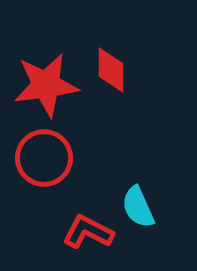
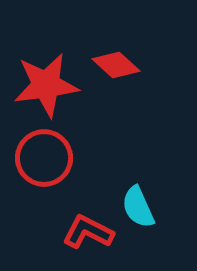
red diamond: moved 5 px right, 5 px up; rotated 48 degrees counterclockwise
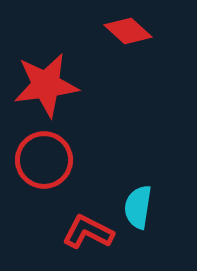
red diamond: moved 12 px right, 34 px up
red circle: moved 2 px down
cyan semicircle: rotated 33 degrees clockwise
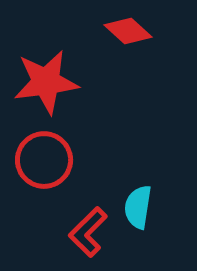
red star: moved 3 px up
red L-shape: rotated 72 degrees counterclockwise
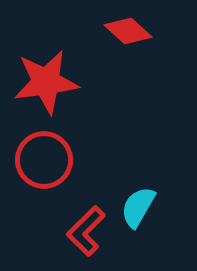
cyan semicircle: rotated 21 degrees clockwise
red L-shape: moved 2 px left, 1 px up
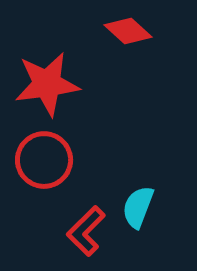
red star: moved 1 px right, 2 px down
cyan semicircle: rotated 9 degrees counterclockwise
